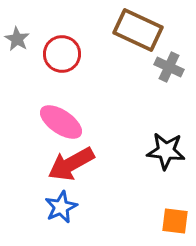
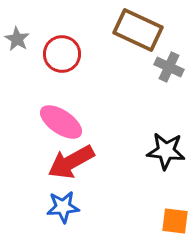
red arrow: moved 2 px up
blue star: moved 2 px right; rotated 20 degrees clockwise
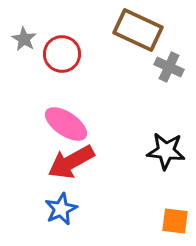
gray star: moved 7 px right
pink ellipse: moved 5 px right, 2 px down
blue star: moved 2 px left, 2 px down; rotated 20 degrees counterclockwise
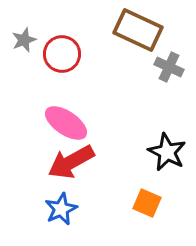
gray star: moved 1 px down; rotated 20 degrees clockwise
pink ellipse: moved 1 px up
black star: moved 1 px right, 1 px down; rotated 21 degrees clockwise
orange square: moved 28 px left, 18 px up; rotated 16 degrees clockwise
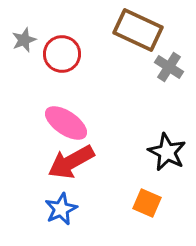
gray cross: rotated 8 degrees clockwise
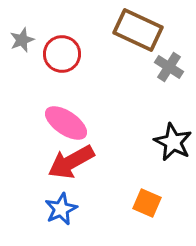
gray star: moved 2 px left
black star: moved 6 px right, 10 px up
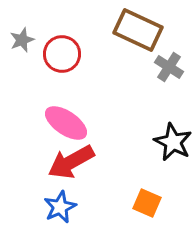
blue star: moved 1 px left, 2 px up
